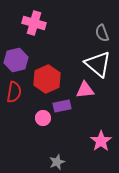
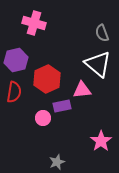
pink triangle: moved 3 px left
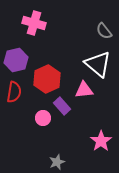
gray semicircle: moved 2 px right, 2 px up; rotated 18 degrees counterclockwise
pink triangle: moved 2 px right
purple rectangle: rotated 60 degrees clockwise
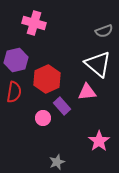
gray semicircle: rotated 72 degrees counterclockwise
pink triangle: moved 3 px right, 2 px down
pink star: moved 2 px left
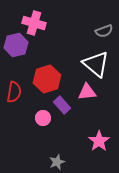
purple hexagon: moved 15 px up
white triangle: moved 2 px left
red hexagon: rotated 8 degrees clockwise
purple rectangle: moved 1 px up
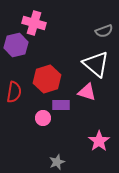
pink triangle: rotated 24 degrees clockwise
purple rectangle: moved 1 px left; rotated 48 degrees counterclockwise
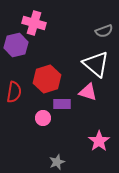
pink triangle: moved 1 px right
purple rectangle: moved 1 px right, 1 px up
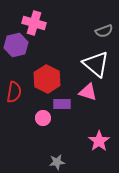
red hexagon: rotated 16 degrees counterclockwise
gray star: rotated 14 degrees clockwise
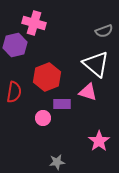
purple hexagon: moved 1 px left
red hexagon: moved 2 px up; rotated 12 degrees clockwise
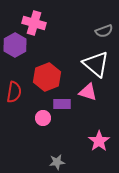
purple hexagon: rotated 15 degrees counterclockwise
